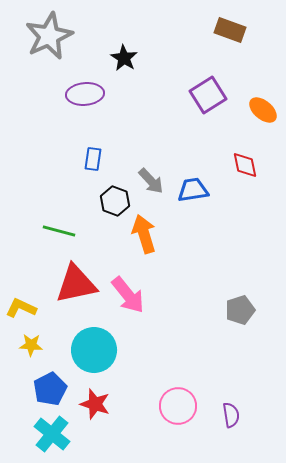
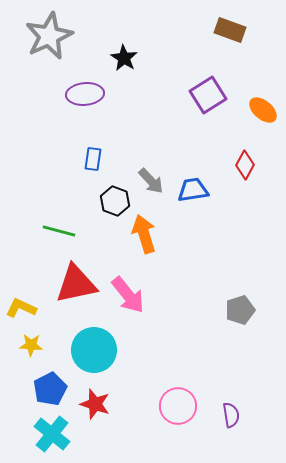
red diamond: rotated 40 degrees clockwise
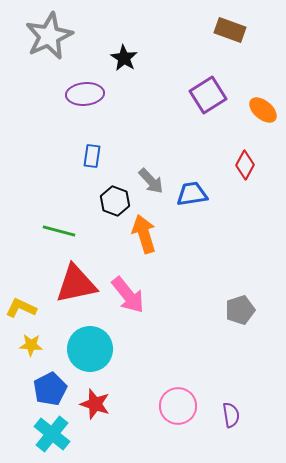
blue rectangle: moved 1 px left, 3 px up
blue trapezoid: moved 1 px left, 4 px down
cyan circle: moved 4 px left, 1 px up
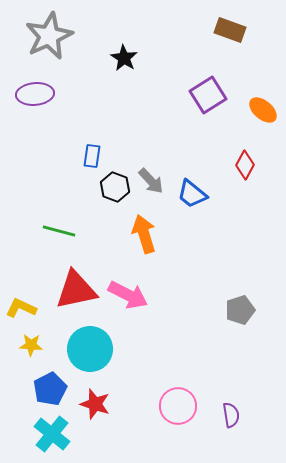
purple ellipse: moved 50 px left
blue trapezoid: rotated 132 degrees counterclockwise
black hexagon: moved 14 px up
red triangle: moved 6 px down
pink arrow: rotated 24 degrees counterclockwise
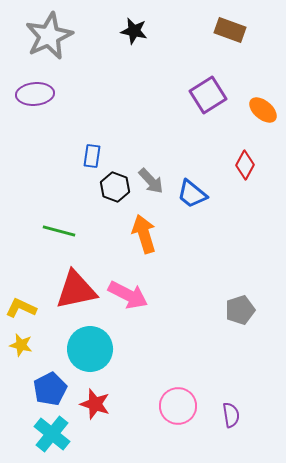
black star: moved 10 px right, 27 px up; rotated 20 degrees counterclockwise
yellow star: moved 10 px left; rotated 10 degrees clockwise
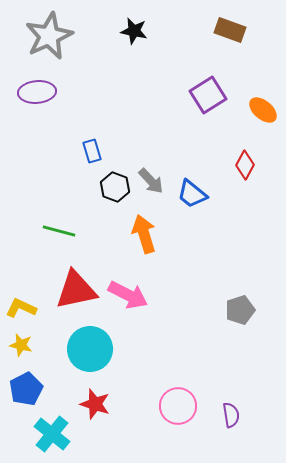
purple ellipse: moved 2 px right, 2 px up
blue rectangle: moved 5 px up; rotated 25 degrees counterclockwise
blue pentagon: moved 24 px left
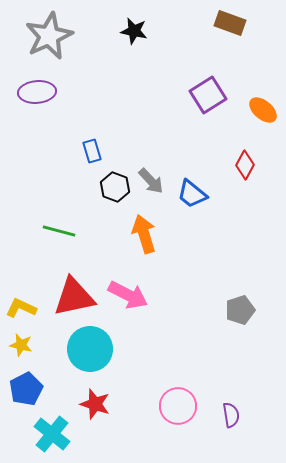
brown rectangle: moved 7 px up
red triangle: moved 2 px left, 7 px down
